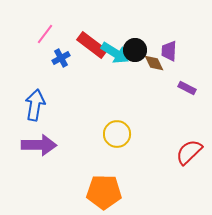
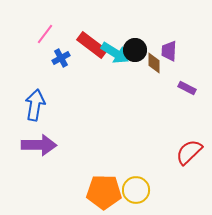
brown diamond: rotated 25 degrees clockwise
yellow circle: moved 19 px right, 56 px down
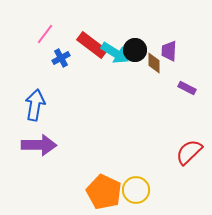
orange pentagon: rotated 24 degrees clockwise
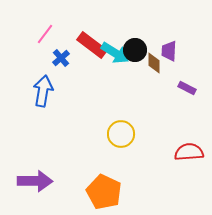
blue cross: rotated 12 degrees counterclockwise
blue arrow: moved 8 px right, 14 px up
purple arrow: moved 4 px left, 36 px down
red semicircle: rotated 40 degrees clockwise
yellow circle: moved 15 px left, 56 px up
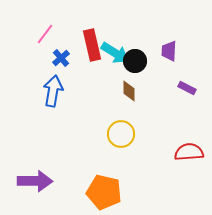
red rectangle: rotated 40 degrees clockwise
black circle: moved 11 px down
brown diamond: moved 25 px left, 28 px down
blue arrow: moved 10 px right
orange pentagon: rotated 12 degrees counterclockwise
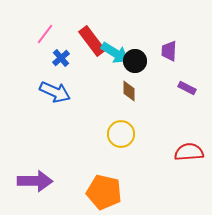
red rectangle: moved 4 px up; rotated 24 degrees counterclockwise
blue arrow: moved 2 px right, 1 px down; rotated 104 degrees clockwise
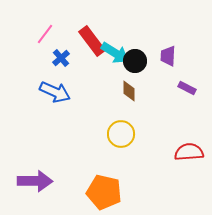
purple trapezoid: moved 1 px left, 5 px down
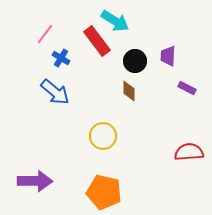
red rectangle: moved 5 px right
cyan arrow: moved 32 px up
blue cross: rotated 18 degrees counterclockwise
blue arrow: rotated 16 degrees clockwise
yellow circle: moved 18 px left, 2 px down
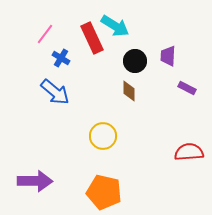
cyan arrow: moved 5 px down
red rectangle: moved 5 px left, 3 px up; rotated 12 degrees clockwise
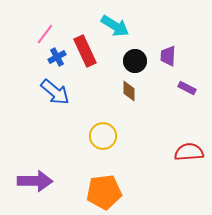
red rectangle: moved 7 px left, 13 px down
blue cross: moved 4 px left, 1 px up; rotated 30 degrees clockwise
orange pentagon: rotated 20 degrees counterclockwise
